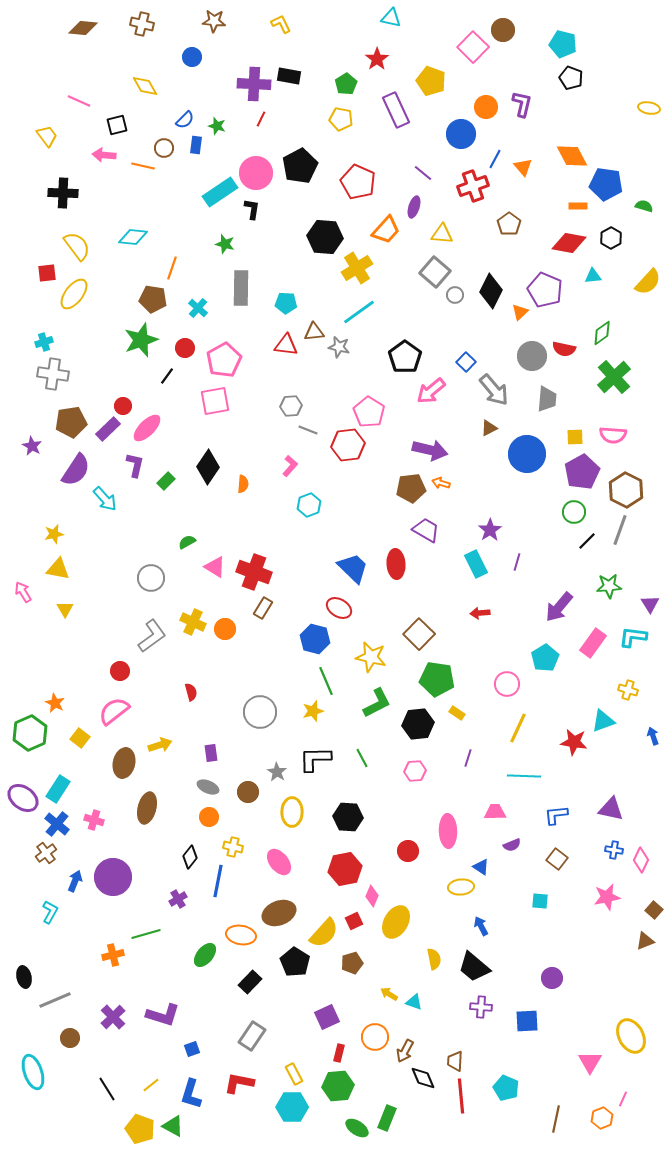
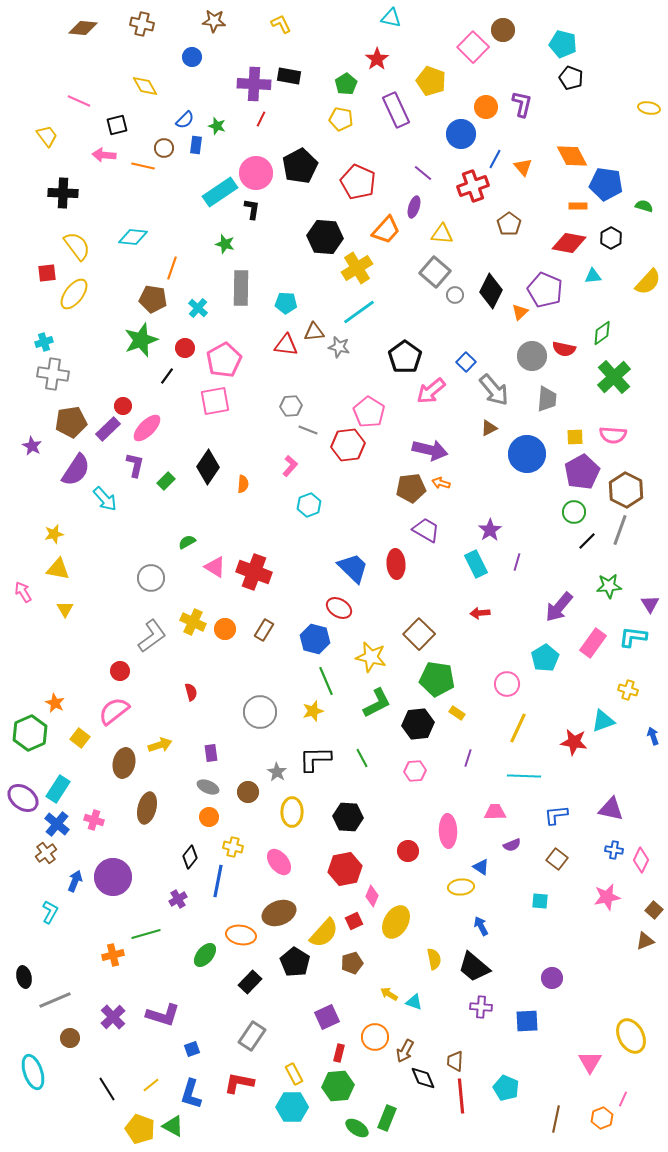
brown rectangle at (263, 608): moved 1 px right, 22 px down
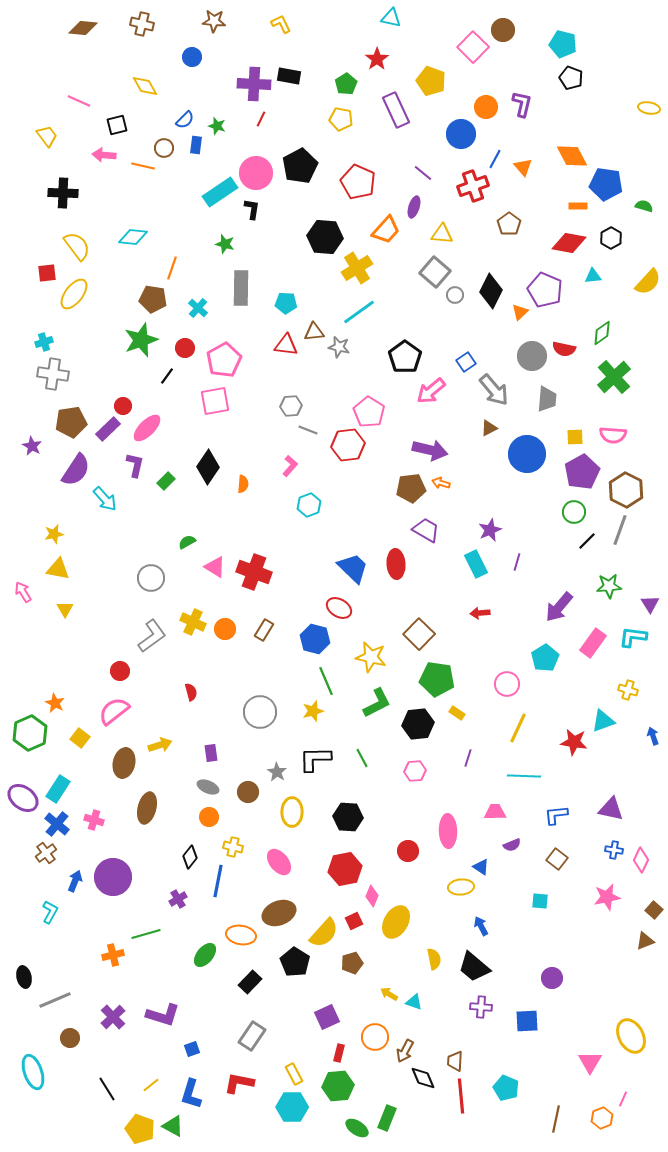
blue square at (466, 362): rotated 12 degrees clockwise
purple star at (490, 530): rotated 10 degrees clockwise
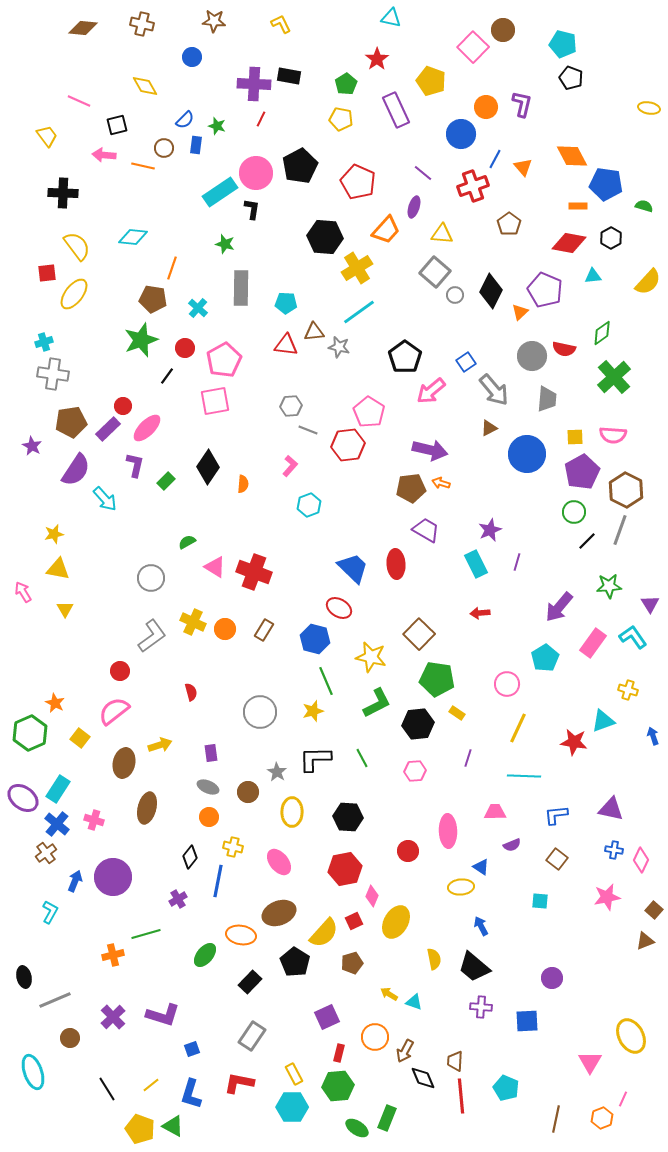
cyan L-shape at (633, 637): rotated 48 degrees clockwise
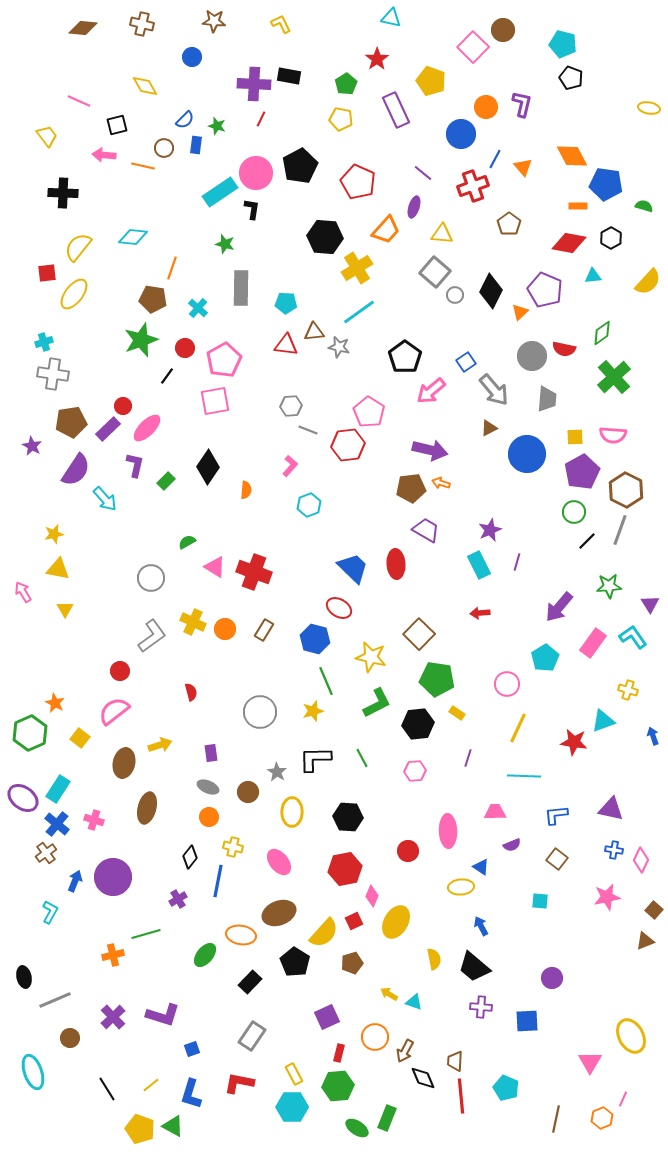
yellow semicircle at (77, 246): moved 1 px right, 1 px down; rotated 104 degrees counterclockwise
orange semicircle at (243, 484): moved 3 px right, 6 px down
cyan rectangle at (476, 564): moved 3 px right, 1 px down
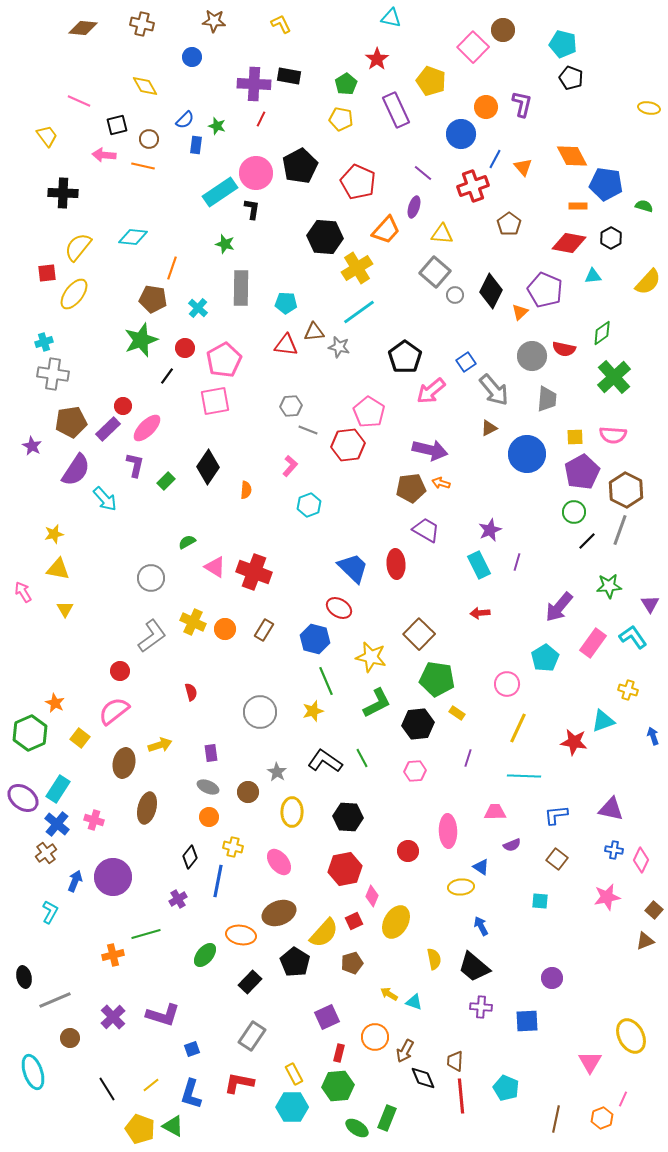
brown circle at (164, 148): moved 15 px left, 9 px up
black L-shape at (315, 759): moved 10 px right, 2 px down; rotated 36 degrees clockwise
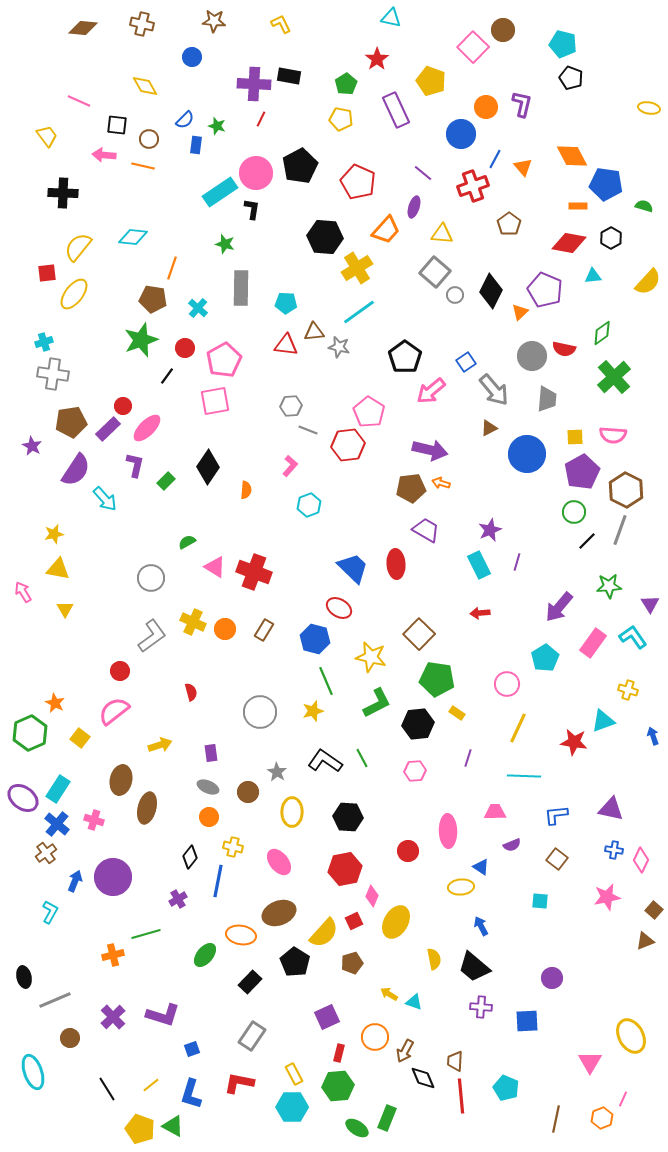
black square at (117, 125): rotated 20 degrees clockwise
brown ellipse at (124, 763): moved 3 px left, 17 px down
